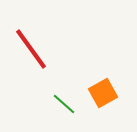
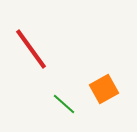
orange square: moved 1 px right, 4 px up
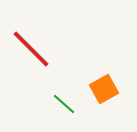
red line: rotated 9 degrees counterclockwise
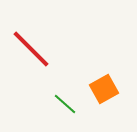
green line: moved 1 px right
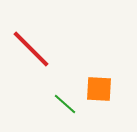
orange square: moved 5 px left; rotated 32 degrees clockwise
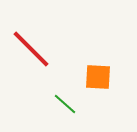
orange square: moved 1 px left, 12 px up
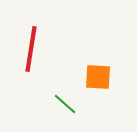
red line: rotated 54 degrees clockwise
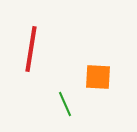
green line: rotated 25 degrees clockwise
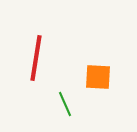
red line: moved 5 px right, 9 px down
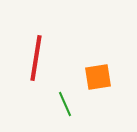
orange square: rotated 12 degrees counterclockwise
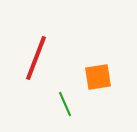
red line: rotated 12 degrees clockwise
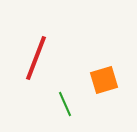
orange square: moved 6 px right, 3 px down; rotated 8 degrees counterclockwise
